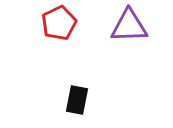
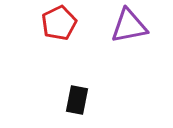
purple triangle: rotated 9 degrees counterclockwise
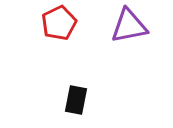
black rectangle: moved 1 px left
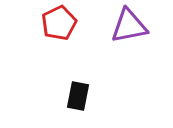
black rectangle: moved 2 px right, 4 px up
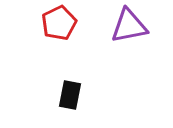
black rectangle: moved 8 px left, 1 px up
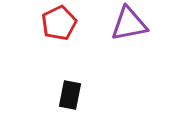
purple triangle: moved 2 px up
